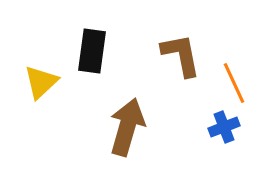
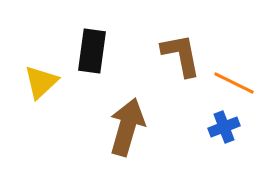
orange line: rotated 39 degrees counterclockwise
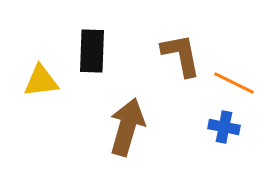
black rectangle: rotated 6 degrees counterclockwise
yellow triangle: moved 1 px up; rotated 36 degrees clockwise
blue cross: rotated 32 degrees clockwise
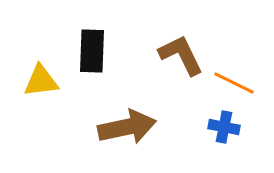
brown L-shape: rotated 15 degrees counterclockwise
brown arrow: rotated 62 degrees clockwise
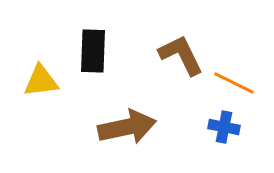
black rectangle: moved 1 px right
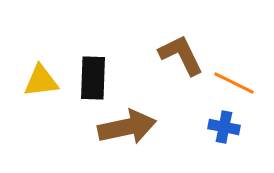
black rectangle: moved 27 px down
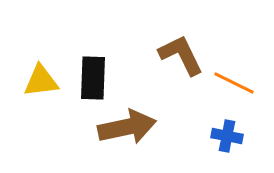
blue cross: moved 3 px right, 9 px down
